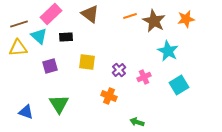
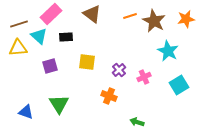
brown triangle: moved 2 px right
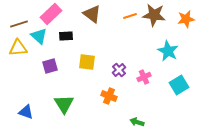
brown star: moved 6 px up; rotated 20 degrees counterclockwise
black rectangle: moved 1 px up
green triangle: moved 5 px right
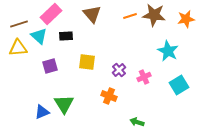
brown triangle: rotated 12 degrees clockwise
blue triangle: moved 16 px right; rotated 42 degrees counterclockwise
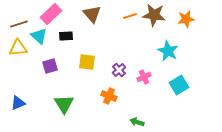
blue triangle: moved 24 px left, 9 px up
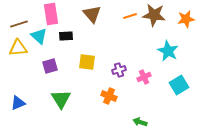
pink rectangle: rotated 55 degrees counterclockwise
purple cross: rotated 24 degrees clockwise
green triangle: moved 3 px left, 5 px up
green arrow: moved 3 px right
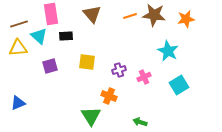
green triangle: moved 30 px right, 17 px down
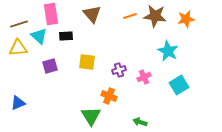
brown star: moved 1 px right, 1 px down
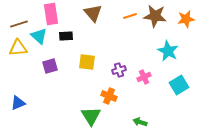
brown triangle: moved 1 px right, 1 px up
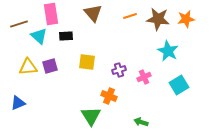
brown star: moved 3 px right, 3 px down
yellow triangle: moved 10 px right, 19 px down
green arrow: moved 1 px right
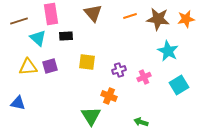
brown line: moved 3 px up
cyan triangle: moved 1 px left, 2 px down
blue triangle: rotated 35 degrees clockwise
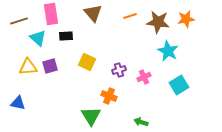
brown star: moved 3 px down
yellow square: rotated 18 degrees clockwise
